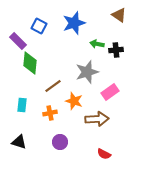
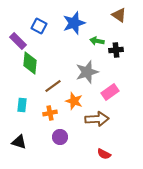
green arrow: moved 3 px up
purple circle: moved 5 px up
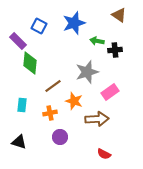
black cross: moved 1 px left
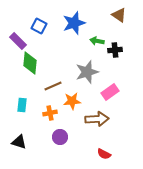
brown line: rotated 12 degrees clockwise
orange star: moved 2 px left; rotated 24 degrees counterclockwise
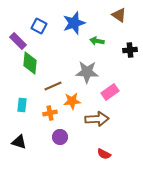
black cross: moved 15 px right
gray star: rotated 20 degrees clockwise
